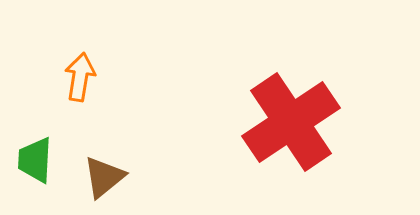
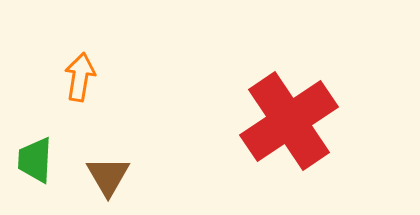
red cross: moved 2 px left, 1 px up
brown triangle: moved 4 px right, 1 px up; rotated 21 degrees counterclockwise
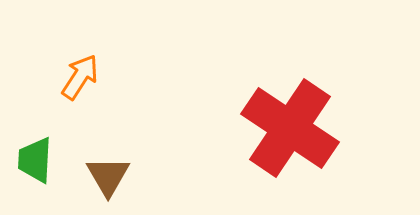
orange arrow: rotated 24 degrees clockwise
red cross: moved 1 px right, 7 px down; rotated 22 degrees counterclockwise
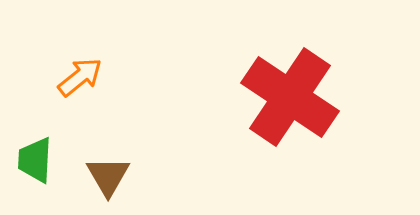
orange arrow: rotated 18 degrees clockwise
red cross: moved 31 px up
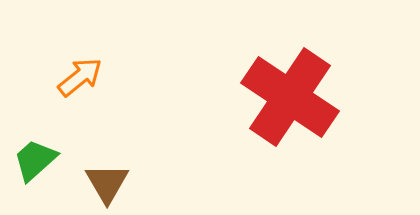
green trapezoid: rotated 45 degrees clockwise
brown triangle: moved 1 px left, 7 px down
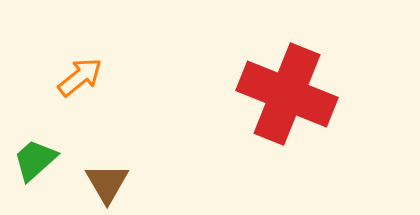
red cross: moved 3 px left, 3 px up; rotated 12 degrees counterclockwise
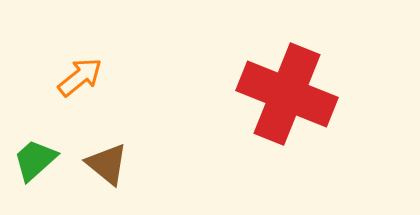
brown triangle: moved 19 px up; rotated 21 degrees counterclockwise
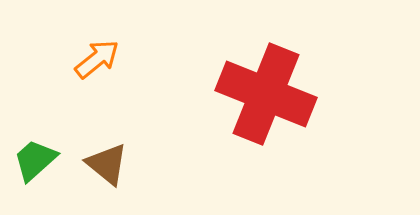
orange arrow: moved 17 px right, 18 px up
red cross: moved 21 px left
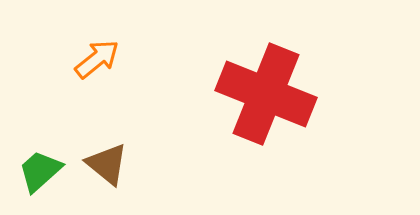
green trapezoid: moved 5 px right, 11 px down
